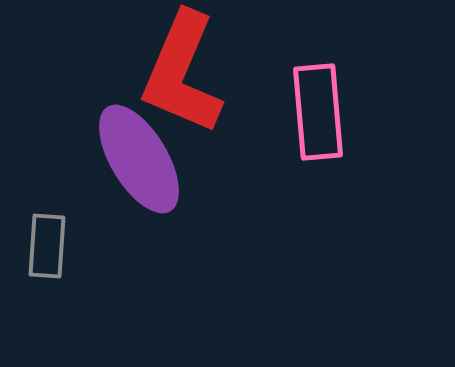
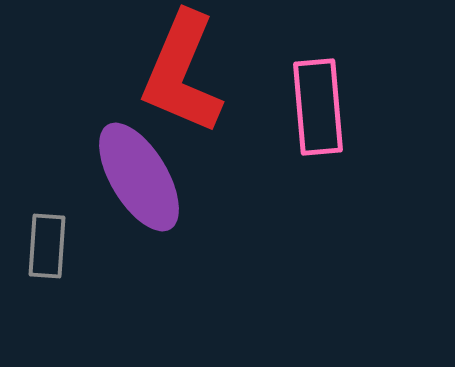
pink rectangle: moved 5 px up
purple ellipse: moved 18 px down
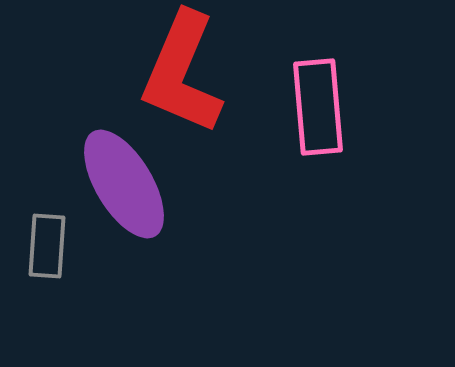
purple ellipse: moved 15 px left, 7 px down
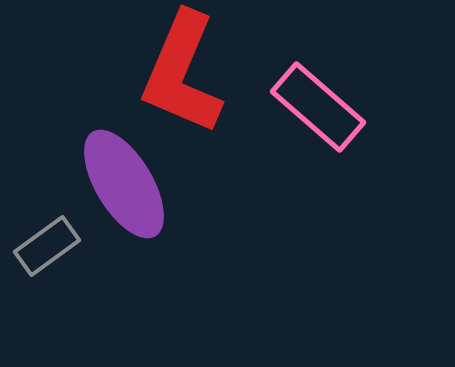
pink rectangle: rotated 44 degrees counterclockwise
gray rectangle: rotated 50 degrees clockwise
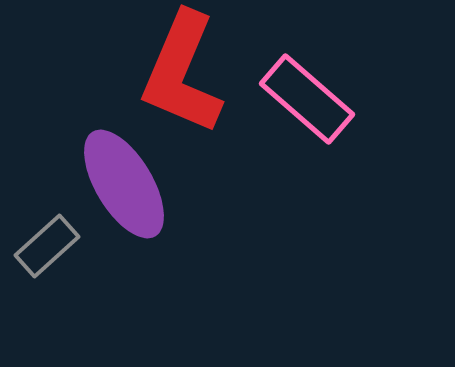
pink rectangle: moved 11 px left, 8 px up
gray rectangle: rotated 6 degrees counterclockwise
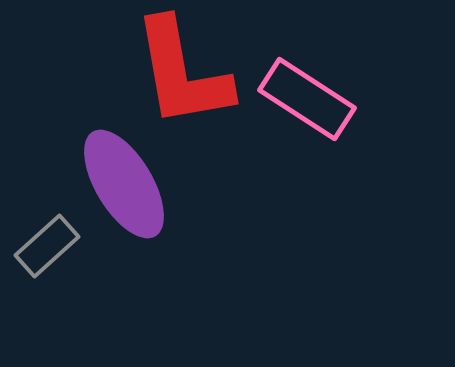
red L-shape: rotated 33 degrees counterclockwise
pink rectangle: rotated 8 degrees counterclockwise
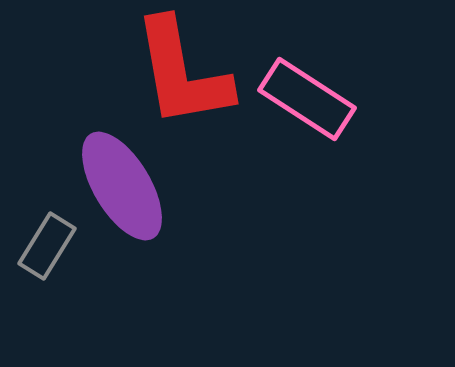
purple ellipse: moved 2 px left, 2 px down
gray rectangle: rotated 16 degrees counterclockwise
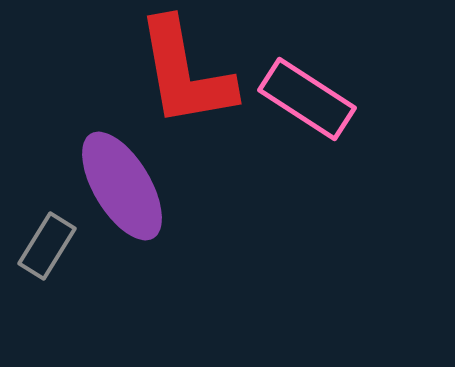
red L-shape: moved 3 px right
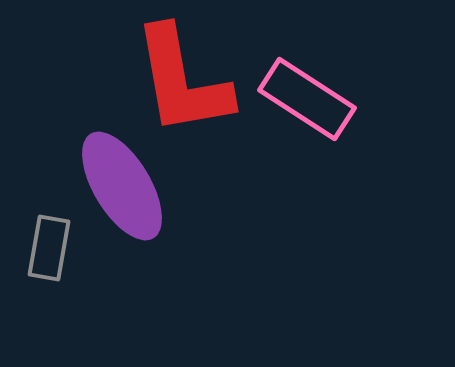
red L-shape: moved 3 px left, 8 px down
gray rectangle: moved 2 px right, 2 px down; rotated 22 degrees counterclockwise
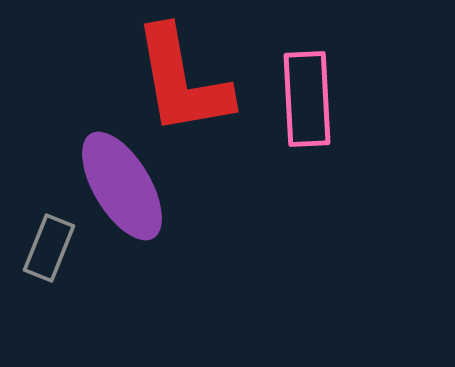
pink rectangle: rotated 54 degrees clockwise
gray rectangle: rotated 12 degrees clockwise
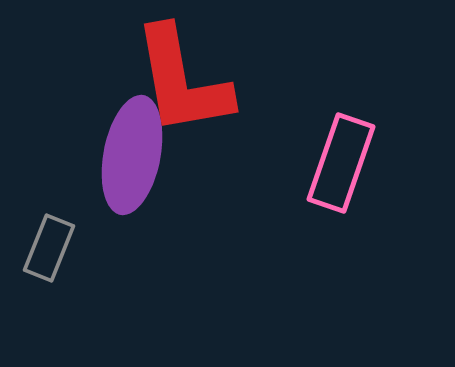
pink rectangle: moved 34 px right, 64 px down; rotated 22 degrees clockwise
purple ellipse: moved 10 px right, 31 px up; rotated 42 degrees clockwise
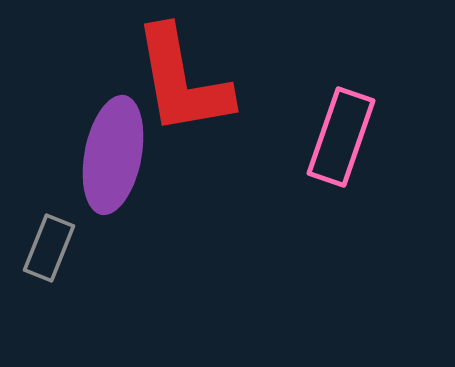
purple ellipse: moved 19 px left
pink rectangle: moved 26 px up
